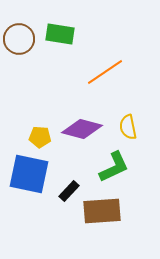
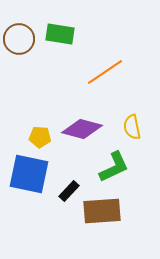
yellow semicircle: moved 4 px right
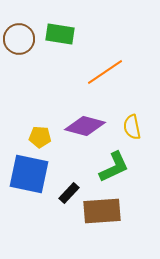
purple diamond: moved 3 px right, 3 px up
black rectangle: moved 2 px down
